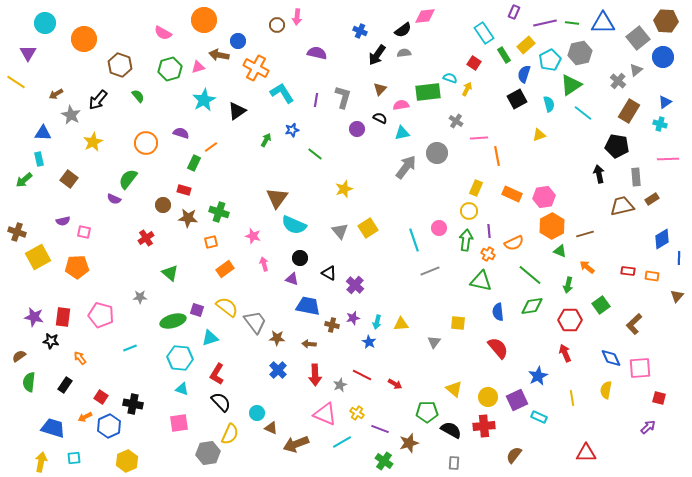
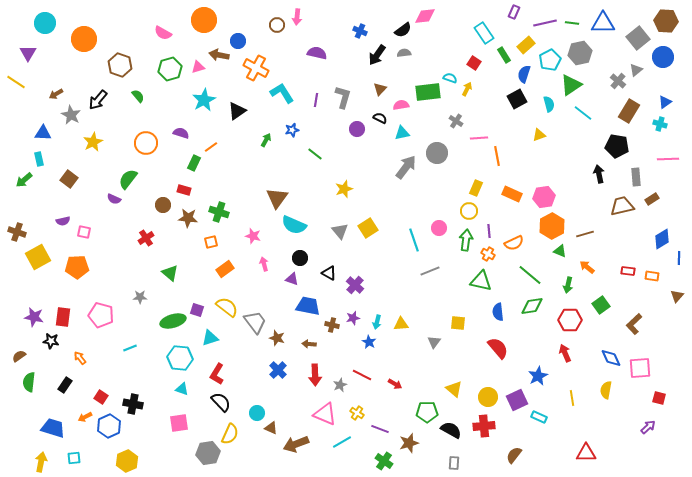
brown star at (277, 338): rotated 14 degrees clockwise
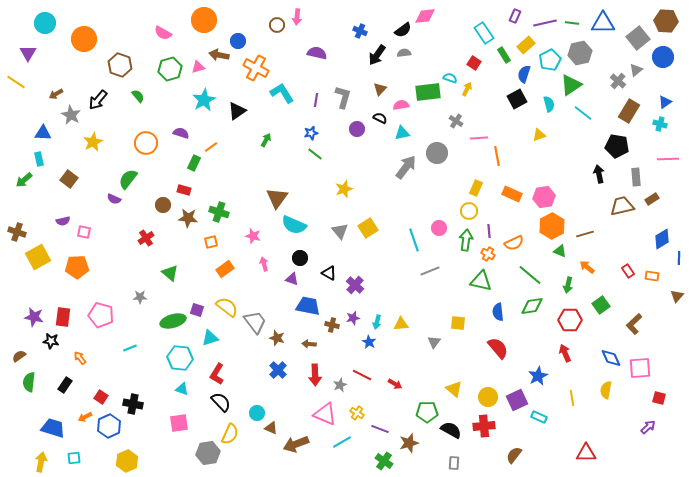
purple rectangle at (514, 12): moved 1 px right, 4 px down
blue star at (292, 130): moved 19 px right, 3 px down
red rectangle at (628, 271): rotated 48 degrees clockwise
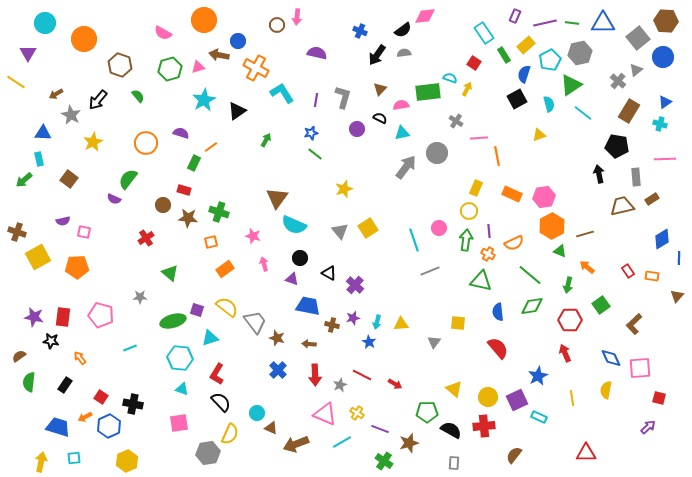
pink line at (668, 159): moved 3 px left
blue trapezoid at (53, 428): moved 5 px right, 1 px up
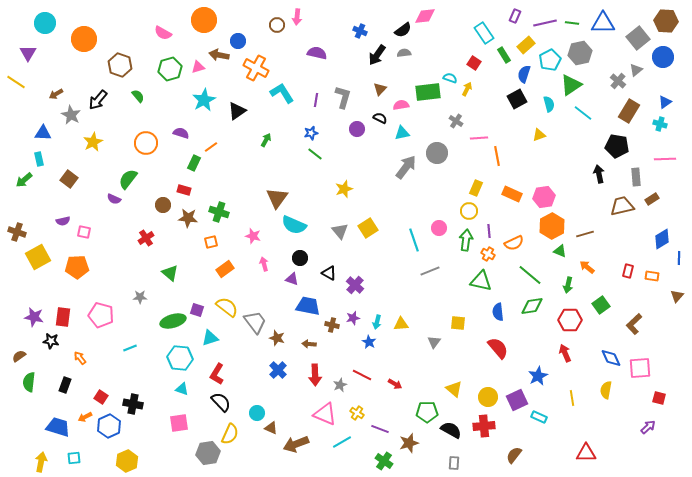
red rectangle at (628, 271): rotated 48 degrees clockwise
black rectangle at (65, 385): rotated 14 degrees counterclockwise
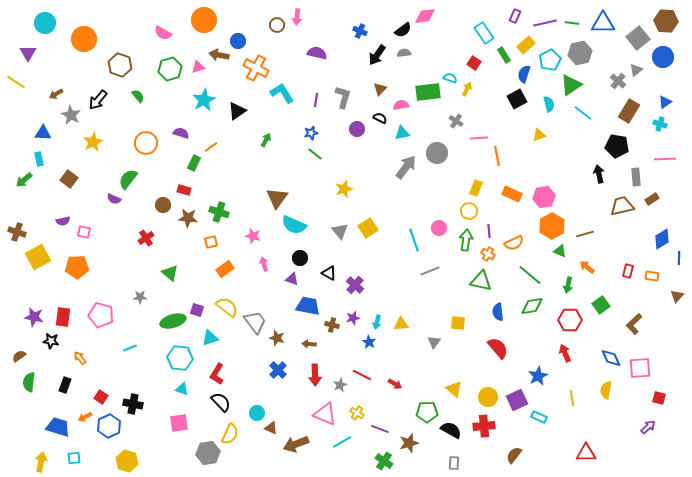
yellow hexagon at (127, 461): rotated 20 degrees counterclockwise
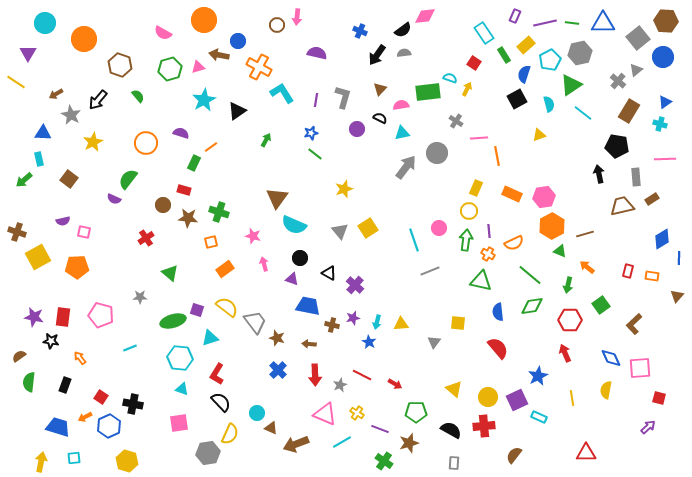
orange cross at (256, 68): moved 3 px right, 1 px up
green pentagon at (427, 412): moved 11 px left
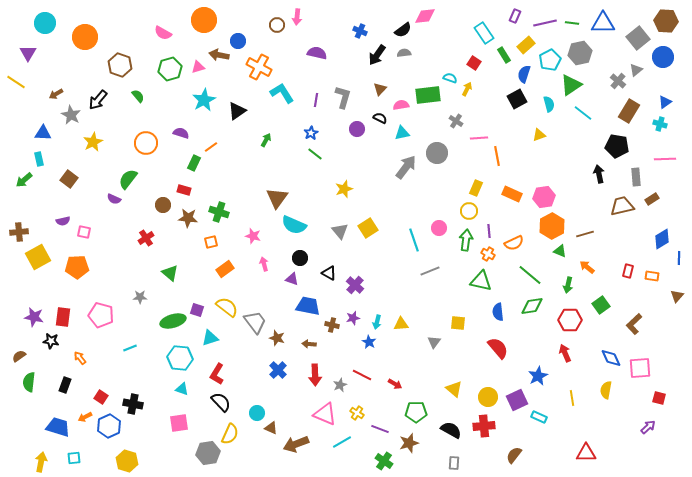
orange circle at (84, 39): moved 1 px right, 2 px up
green rectangle at (428, 92): moved 3 px down
blue star at (311, 133): rotated 16 degrees counterclockwise
brown cross at (17, 232): moved 2 px right; rotated 24 degrees counterclockwise
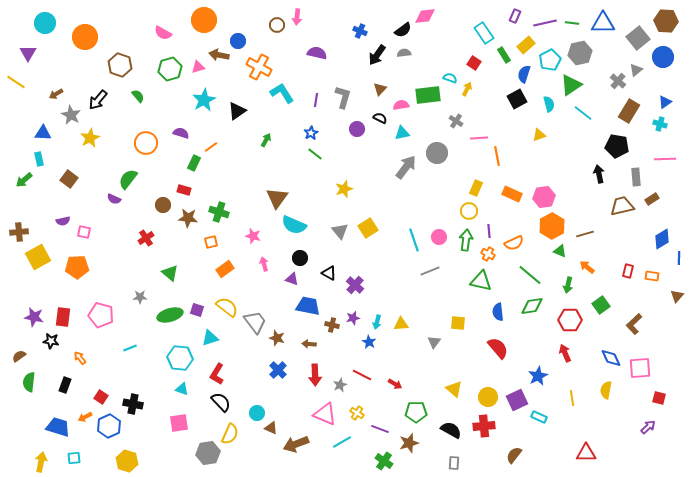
yellow star at (93, 142): moved 3 px left, 4 px up
pink circle at (439, 228): moved 9 px down
green ellipse at (173, 321): moved 3 px left, 6 px up
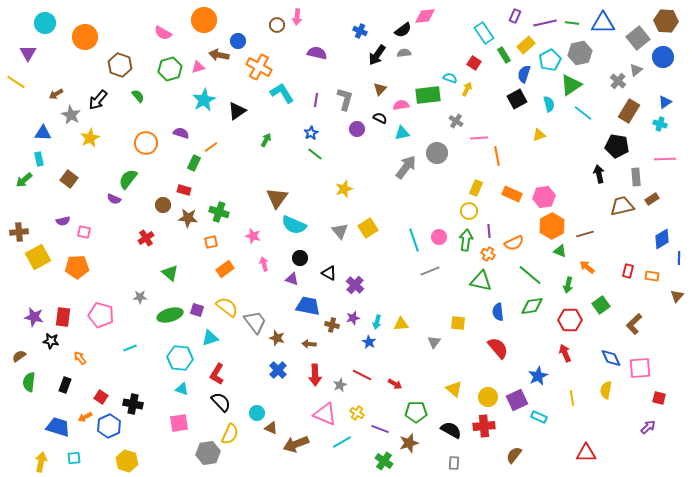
gray L-shape at (343, 97): moved 2 px right, 2 px down
